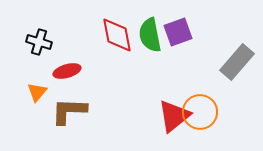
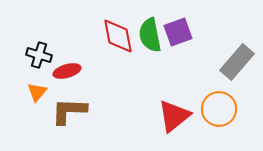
red diamond: moved 1 px right, 1 px down
black cross: moved 13 px down
orange circle: moved 19 px right, 3 px up
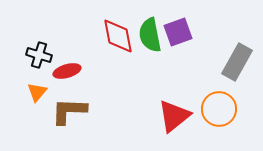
gray rectangle: rotated 12 degrees counterclockwise
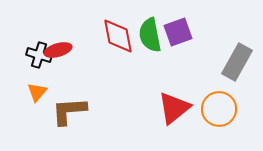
red ellipse: moved 9 px left, 21 px up
brown L-shape: rotated 6 degrees counterclockwise
red triangle: moved 8 px up
